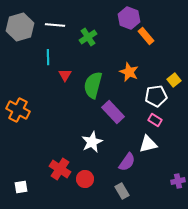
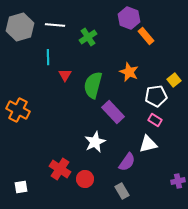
white star: moved 3 px right
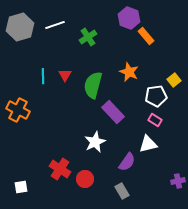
white line: rotated 24 degrees counterclockwise
cyan line: moved 5 px left, 19 px down
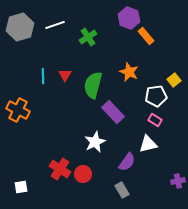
red circle: moved 2 px left, 5 px up
gray rectangle: moved 1 px up
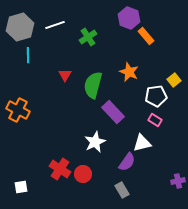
cyan line: moved 15 px left, 21 px up
white triangle: moved 6 px left, 1 px up
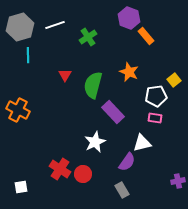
pink rectangle: moved 2 px up; rotated 24 degrees counterclockwise
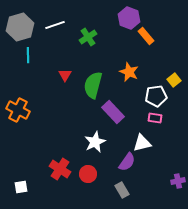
red circle: moved 5 px right
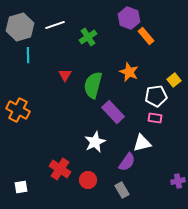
red circle: moved 6 px down
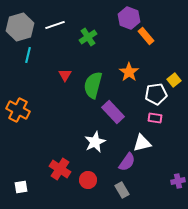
cyan line: rotated 14 degrees clockwise
orange star: rotated 12 degrees clockwise
white pentagon: moved 2 px up
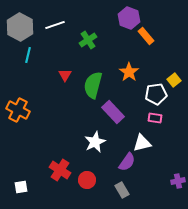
gray hexagon: rotated 16 degrees counterclockwise
green cross: moved 3 px down
red cross: moved 1 px down
red circle: moved 1 px left
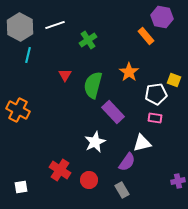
purple hexagon: moved 33 px right, 1 px up; rotated 10 degrees counterclockwise
yellow square: rotated 32 degrees counterclockwise
red circle: moved 2 px right
